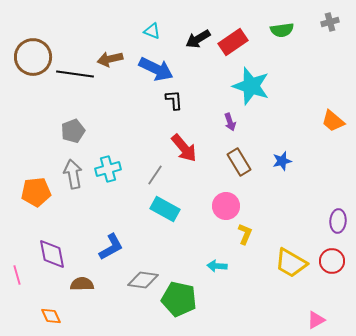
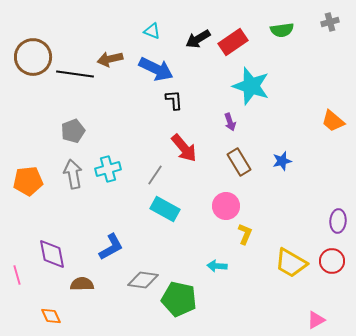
orange pentagon: moved 8 px left, 11 px up
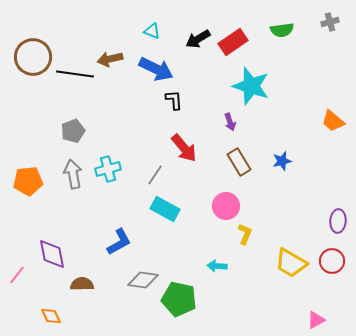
blue L-shape: moved 8 px right, 5 px up
pink line: rotated 54 degrees clockwise
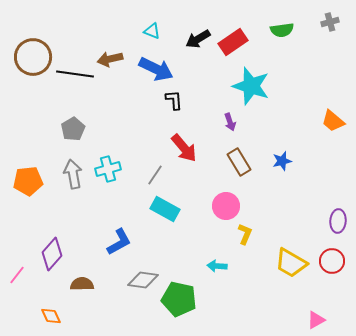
gray pentagon: moved 2 px up; rotated 10 degrees counterclockwise
purple diamond: rotated 52 degrees clockwise
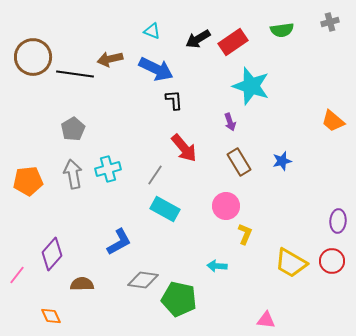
pink triangle: moved 50 px left; rotated 36 degrees clockwise
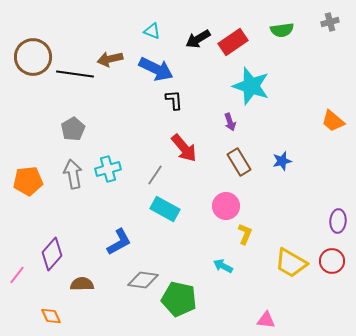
cyan arrow: moved 6 px right; rotated 24 degrees clockwise
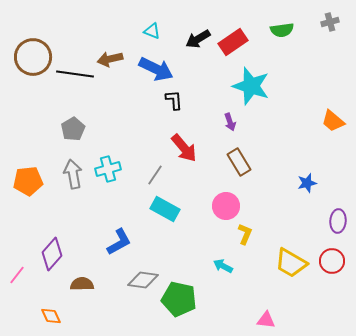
blue star: moved 25 px right, 22 px down
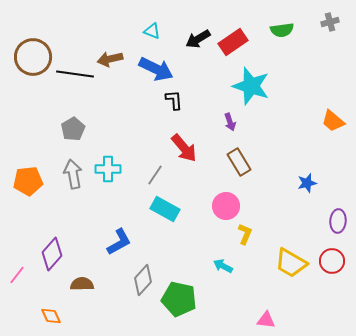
cyan cross: rotated 15 degrees clockwise
gray diamond: rotated 56 degrees counterclockwise
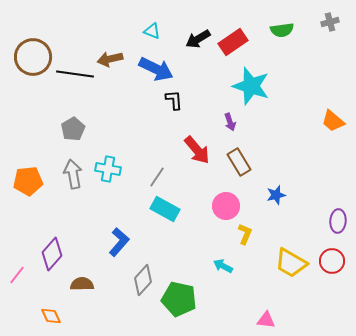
red arrow: moved 13 px right, 2 px down
cyan cross: rotated 10 degrees clockwise
gray line: moved 2 px right, 2 px down
blue star: moved 31 px left, 12 px down
blue L-shape: rotated 20 degrees counterclockwise
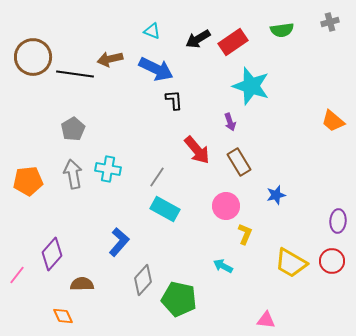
orange diamond: moved 12 px right
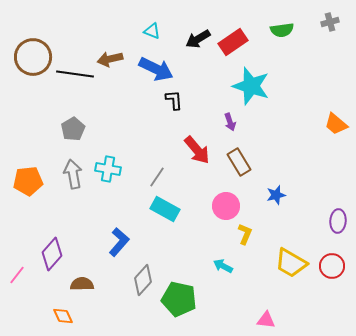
orange trapezoid: moved 3 px right, 3 px down
red circle: moved 5 px down
